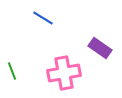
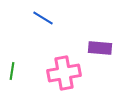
purple rectangle: rotated 30 degrees counterclockwise
green line: rotated 30 degrees clockwise
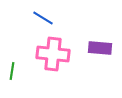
pink cross: moved 11 px left, 19 px up; rotated 16 degrees clockwise
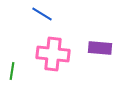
blue line: moved 1 px left, 4 px up
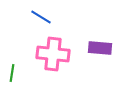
blue line: moved 1 px left, 3 px down
green line: moved 2 px down
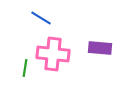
blue line: moved 1 px down
green line: moved 13 px right, 5 px up
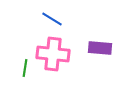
blue line: moved 11 px right, 1 px down
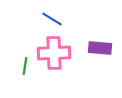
pink cross: moved 1 px right, 1 px up; rotated 8 degrees counterclockwise
green line: moved 2 px up
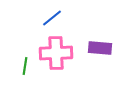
blue line: moved 1 px up; rotated 70 degrees counterclockwise
pink cross: moved 2 px right
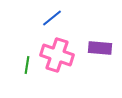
pink cross: moved 1 px right, 2 px down; rotated 20 degrees clockwise
green line: moved 2 px right, 1 px up
